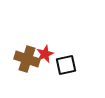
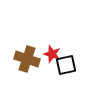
red star: moved 7 px right; rotated 30 degrees counterclockwise
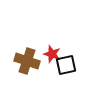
brown cross: moved 2 px down
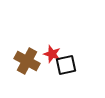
brown cross: rotated 10 degrees clockwise
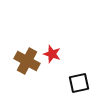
black square: moved 13 px right, 18 px down
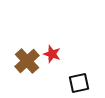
brown cross: rotated 20 degrees clockwise
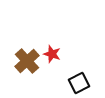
black square: rotated 15 degrees counterclockwise
